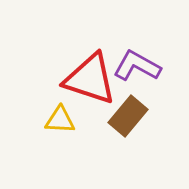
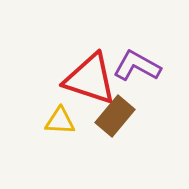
brown rectangle: moved 13 px left
yellow triangle: moved 1 px down
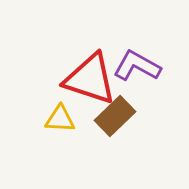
brown rectangle: rotated 6 degrees clockwise
yellow triangle: moved 2 px up
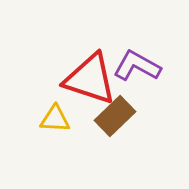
yellow triangle: moved 5 px left
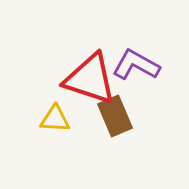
purple L-shape: moved 1 px left, 1 px up
brown rectangle: rotated 69 degrees counterclockwise
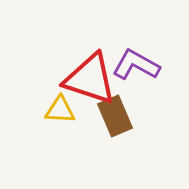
yellow triangle: moved 5 px right, 9 px up
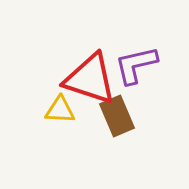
purple L-shape: rotated 42 degrees counterclockwise
brown rectangle: moved 2 px right
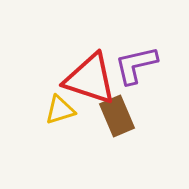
yellow triangle: rotated 20 degrees counterclockwise
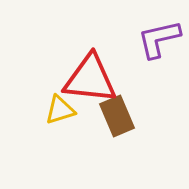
purple L-shape: moved 23 px right, 26 px up
red triangle: rotated 12 degrees counterclockwise
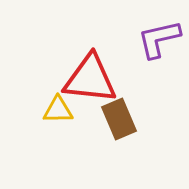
yellow triangle: moved 2 px left; rotated 16 degrees clockwise
brown rectangle: moved 2 px right, 3 px down
